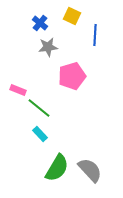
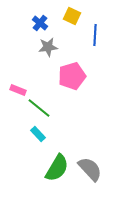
cyan rectangle: moved 2 px left
gray semicircle: moved 1 px up
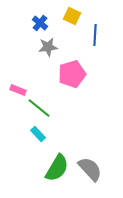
pink pentagon: moved 2 px up
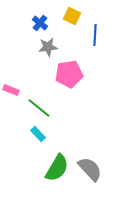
pink pentagon: moved 3 px left; rotated 8 degrees clockwise
pink rectangle: moved 7 px left
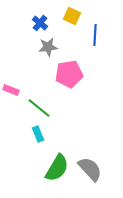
cyan rectangle: rotated 21 degrees clockwise
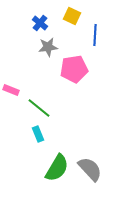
pink pentagon: moved 5 px right, 5 px up
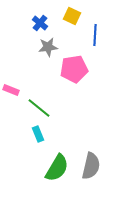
gray semicircle: moved 1 px right, 3 px up; rotated 56 degrees clockwise
